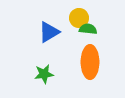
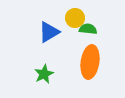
yellow circle: moved 4 px left
orange ellipse: rotated 8 degrees clockwise
green star: rotated 18 degrees counterclockwise
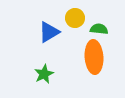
green semicircle: moved 11 px right
orange ellipse: moved 4 px right, 5 px up; rotated 12 degrees counterclockwise
